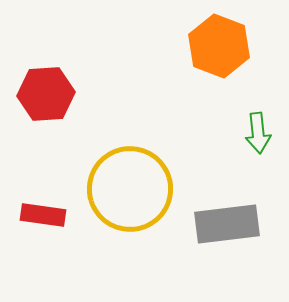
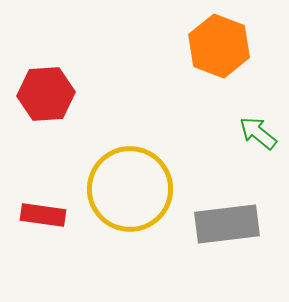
green arrow: rotated 135 degrees clockwise
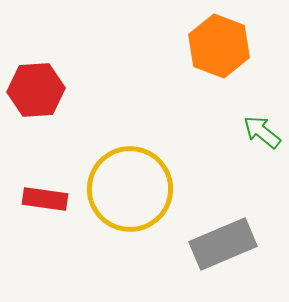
red hexagon: moved 10 px left, 4 px up
green arrow: moved 4 px right, 1 px up
red rectangle: moved 2 px right, 16 px up
gray rectangle: moved 4 px left, 20 px down; rotated 16 degrees counterclockwise
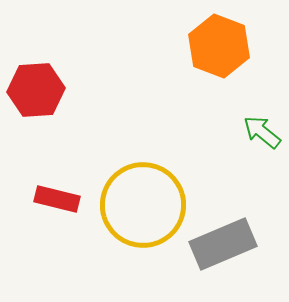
yellow circle: moved 13 px right, 16 px down
red rectangle: moved 12 px right; rotated 6 degrees clockwise
